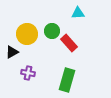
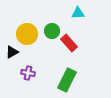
green rectangle: rotated 10 degrees clockwise
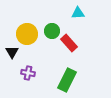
black triangle: rotated 32 degrees counterclockwise
